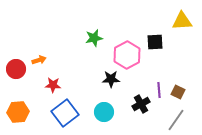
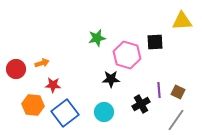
green star: moved 3 px right
pink hexagon: rotated 16 degrees counterclockwise
orange arrow: moved 3 px right, 3 px down
orange hexagon: moved 15 px right, 7 px up; rotated 10 degrees clockwise
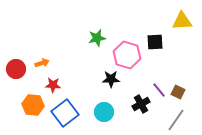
purple line: rotated 35 degrees counterclockwise
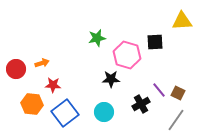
brown square: moved 1 px down
orange hexagon: moved 1 px left, 1 px up
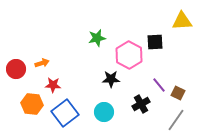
pink hexagon: moved 2 px right; rotated 12 degrees clockwise
purple line: moved 5 px up
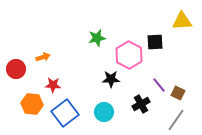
orange arrow: moved 1 px right, 6 px up
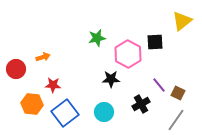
yellow triangle: rotated 35 degrees counterclockwise
pink hexagon: moved 1 px left, 1 px up
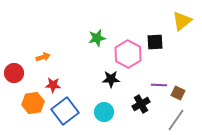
red circle: moved 2 px left, 4 px down
purple line: rotated 49 degrees counterclockwise
orange hexagon: moved 1 px right, 1 px up; rotated 15 degrees counterclockwise
blue square: moved 2 px up
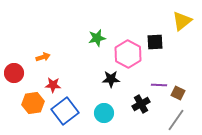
cyan circle: moved 1 px down
